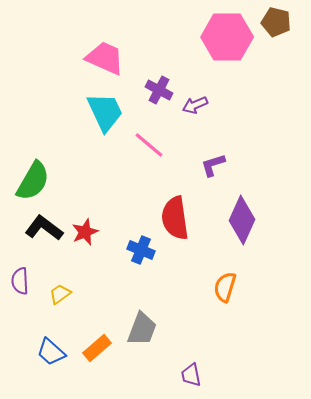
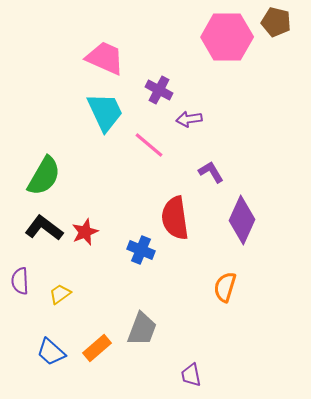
purple arrow: moved 6 px left, 14 px down; rotated 15 degrees clockwise
purple L-shape: moved 2 px left, 7 px down; rotated 76 degrees clockwise
green semicircle: moved 11 px right, 5 px up
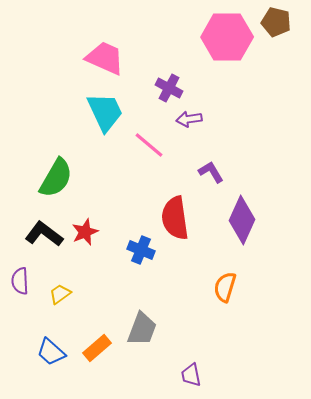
purple cross: moved 10 px right, 2 px up
green semicircle: moved 12 px right, 2 px down
black L-shape: moved 6 px down
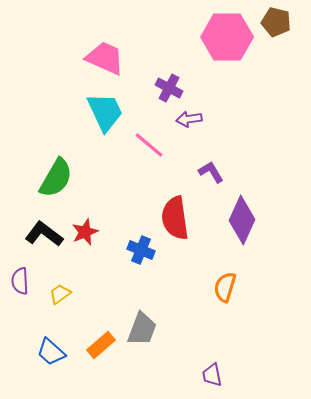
orange rectangle: moved 4 px right, 3 px up
purple trapezoid: moved 21 px right
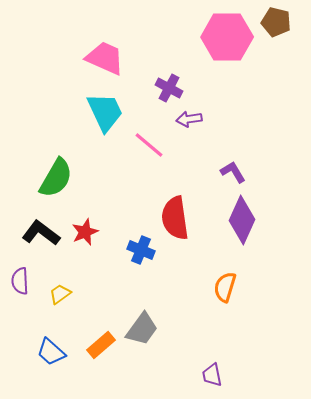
purple L-shape: moved 22 px right
black L-shape: moved 3 px left, 1 px up
gray trapezoid: rotated 15 degrees clockwise
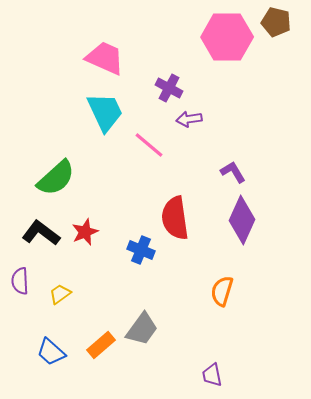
green semicircle: rotated 18 degrees clockwise
orange semicircle: moved 3 px left, 4 px down
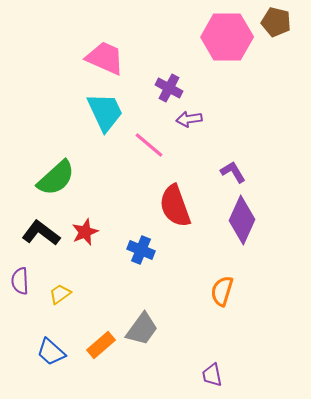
red semicircle: moved 12 px up; rotated 12 degrees counterclockwise
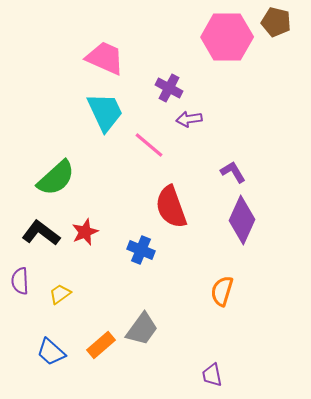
red semicircle: moved 4 px left, 1 px down
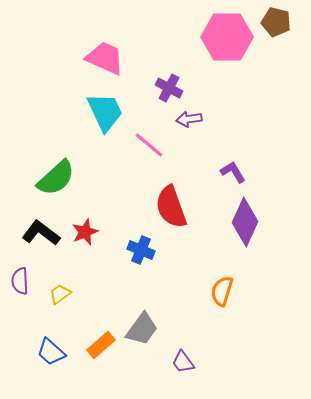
purple diamond: moved 3 px right, 2 px down
purple trapezoid: moved 29 px left, 13 px up; rotated 25 degrees counterclockwise
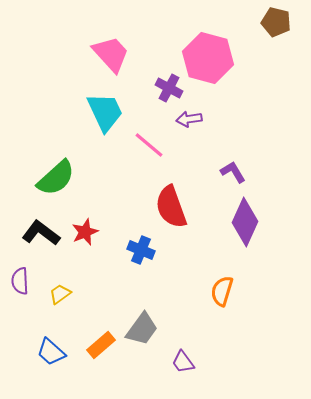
pink hexagon: moved 19 px left, 21 px down; rotated 15 degrees clockwise
pink trapezoid: moved 6 px right, 4 px up; rotated 24 degrees clockwise
